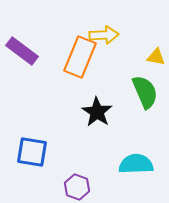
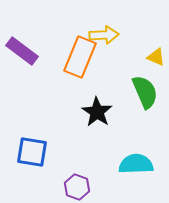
yellow triangle: rotated 12 degrees clockwise
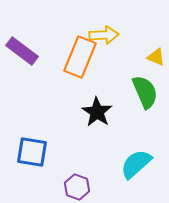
cyan semicircle: rotated 40 degrees counterclockwise
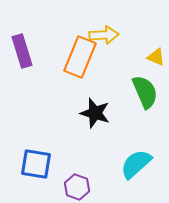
purple rectangle: rotated 36 degrees clockwise
black star: moved 2 px left, 1 px down; rotated 16 degrees counterclockwise
blue square: moved 4 px right, 12 px down
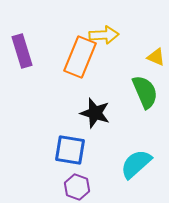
blue square: moved 34 px right, 14 px up
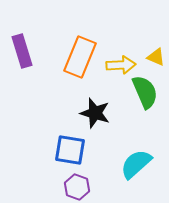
yellow arrow: moved 17 px right, 30 px down
